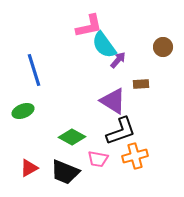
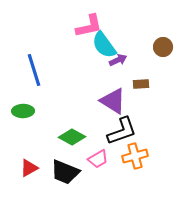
purple arrow: rotated 24 degrees clockwise
green ellipse: rotated 20 degrees clockwise
black L-shape: moved 1 px right
pink trapezoid: rotated 40 degrees counterclockwise
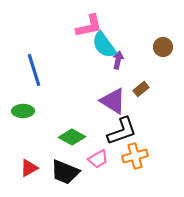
purple arrow: rotated 54 degrees counterclockwise
brown rectangle: moved 5 px down; rotated 35 degrees counterclockwise
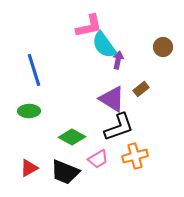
purple triangle: moved 1 px left, 2 px up
green ellipse: moved 6 px right
black L-shape: moved 3 px left, 4 px up
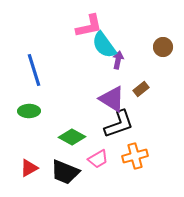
black L-shape: moved 3 px up
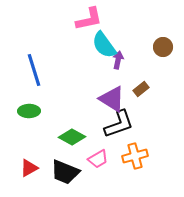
pink L-shape: moved 7 px up
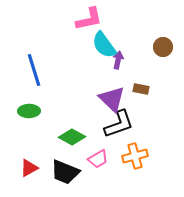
brown rectangle: rotated 49 degrees clockwise
purple triangle: rotated 12 degrees clockwise
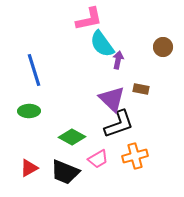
cyan semicircle: moved 2 px left, 1 px up
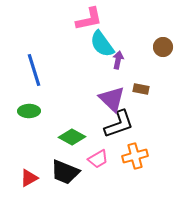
red triangle: moved 10 px down
